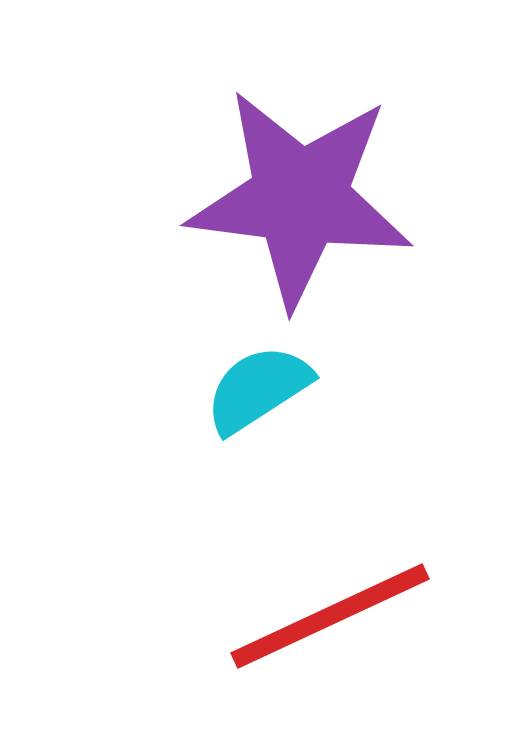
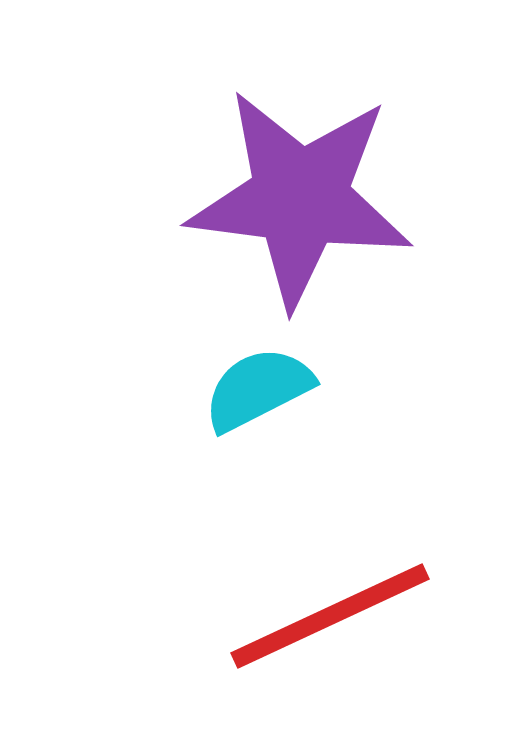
cyan semicircle: rotated 6 degrees clockwise
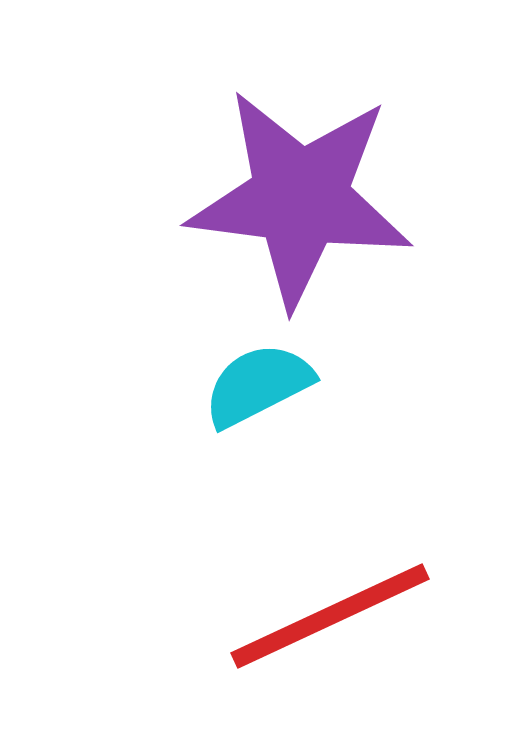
cyan semicircle: moved 4 px up
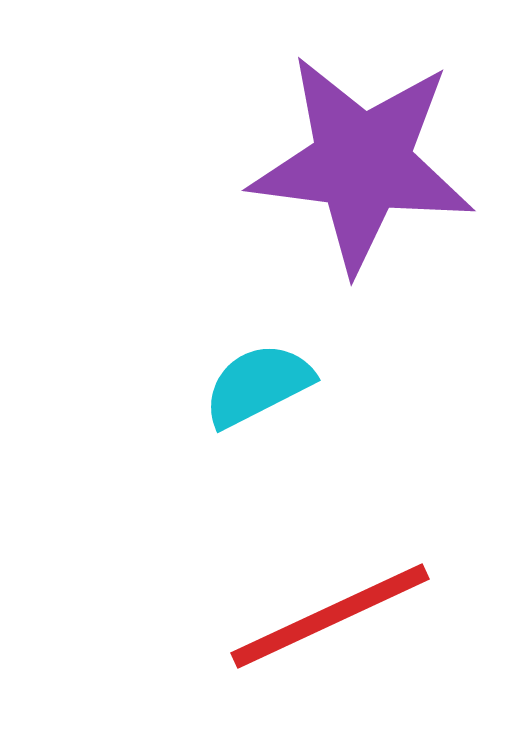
purple star: moved 62 px right, 35 px up
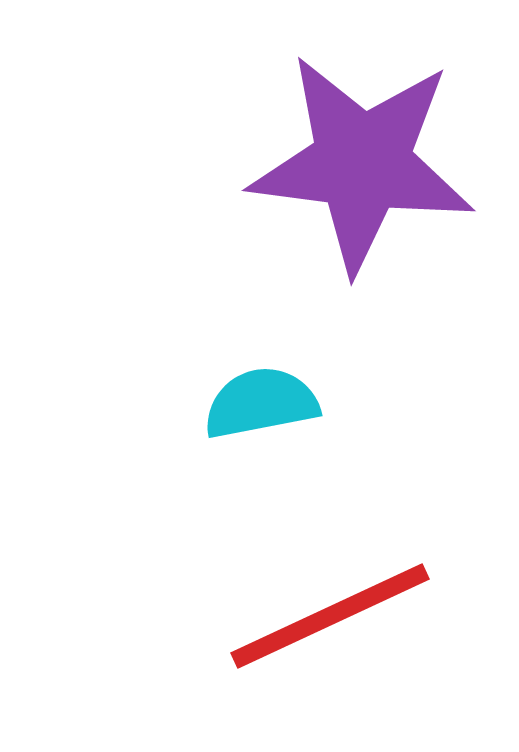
cyan semicircle: moved 3 px right, 18 px down; rotated 16 degrees clockwise
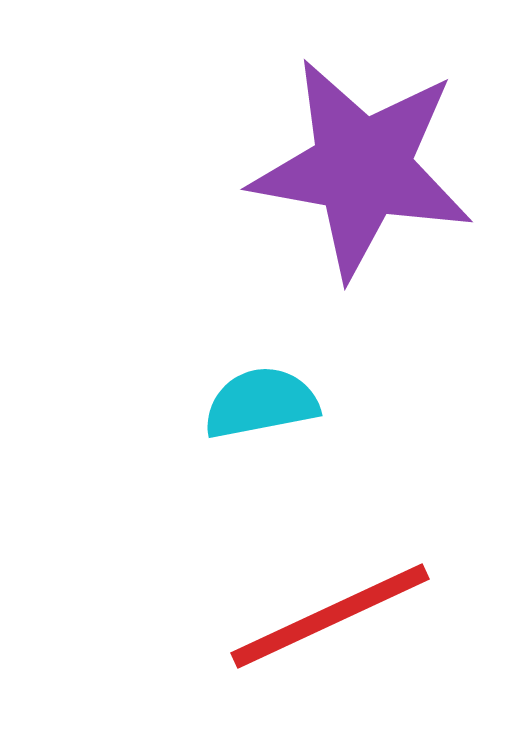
purple star: moved 5 px down; rotated 3 degrees clockwise
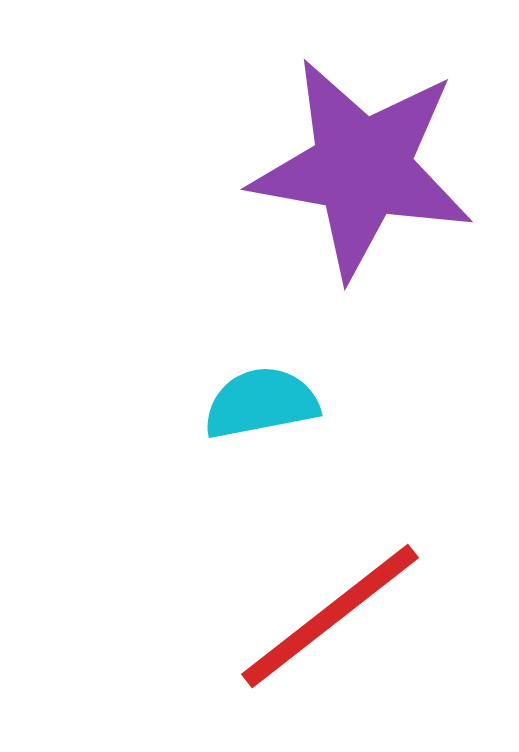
red line: rotated 13 degrees counterclockwise
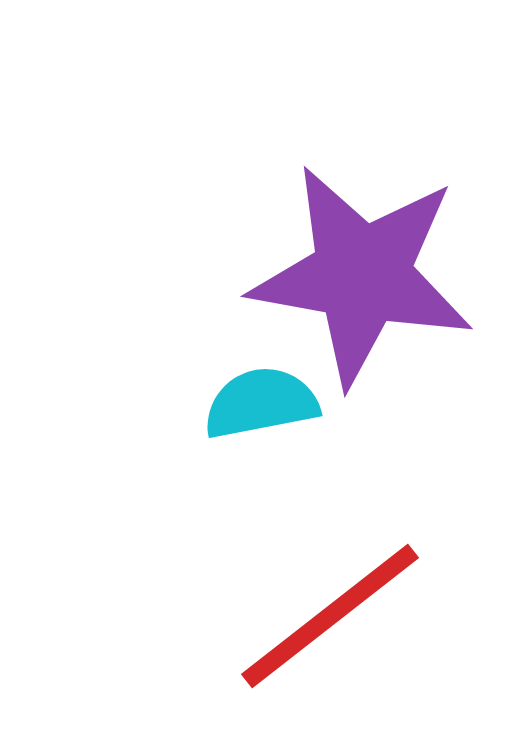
purple star: moved 107 px down
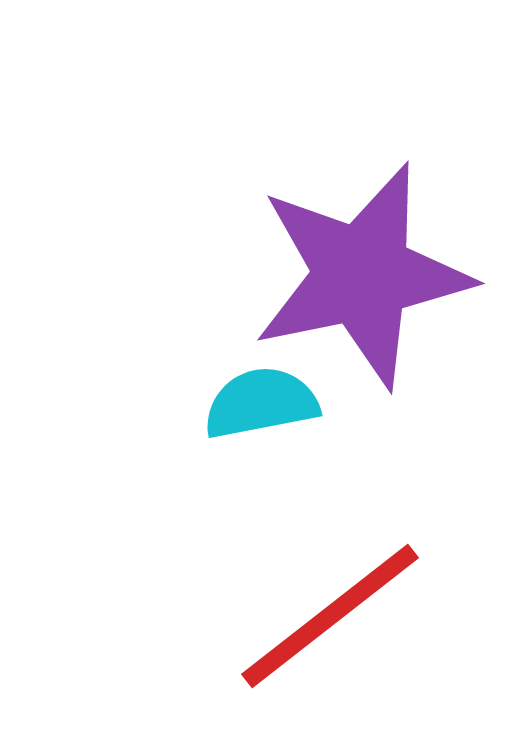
purple star: rotated 22 degrees counterclockwise
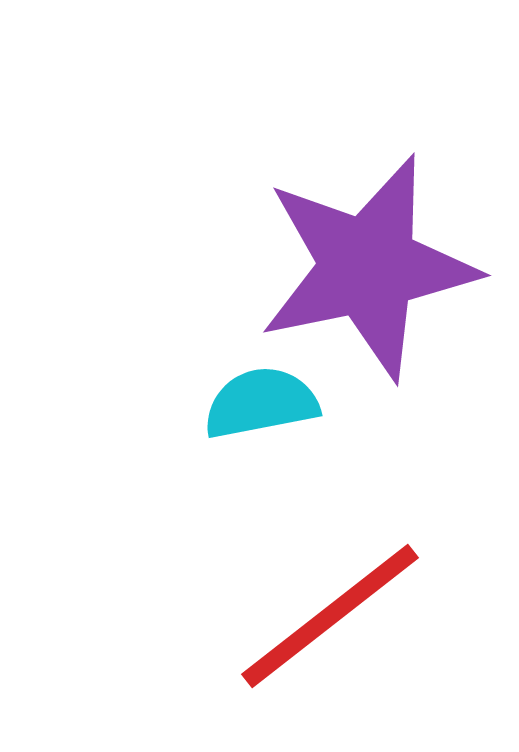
purple star: moved 6 px right, 8 px up
